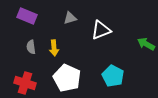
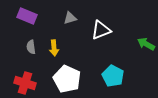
white pentagon: moved 1 px down
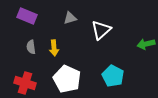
white triangle: rotated 20 degrees counterclockwise
green arrow: rotated 42 degrees counterclockwise
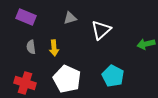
purple rectangle: moved 1 px left, 1 px down
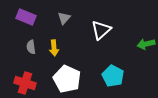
gray triangle: moved 6 px left; rotated 32 degrees counterclockwise
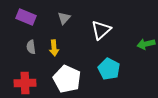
cyan pentagon: moved 4 px left, 7 px up
red cross: rotated 20 degrees counterclockwise
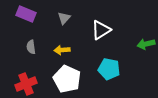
purple rectangle: moved 3 px up
white triangle: rotated 10 degrees clockwise
yellow arrow: moved 8 px right, 2 px down; rotated 91 degrees clockwise
cyan pentagon: rotated 15 degrees counterclockwise
red cross: moved 1 px right, 1 px down; rotated 20 degrees counterclockwise
